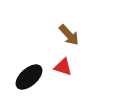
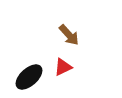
red triangle: rotated 42 degrees counterclockwise
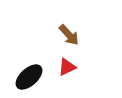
red triangle: moved 4 px right
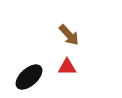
red triangle: rotated 24 degrees clockwise
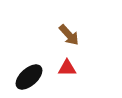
red triangle: moved 1 px down
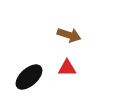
brown arrow: rotated 30 degrees counterclockwise
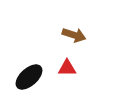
brown arrow: moved 5 px right
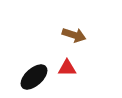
black ellipse: moved 5 px right
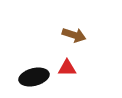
black ellipse: rotated 28 degrees clockwise
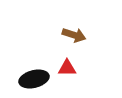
black ellipse: moved 2 px down
